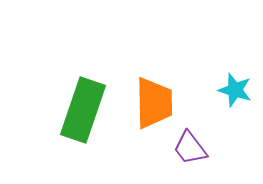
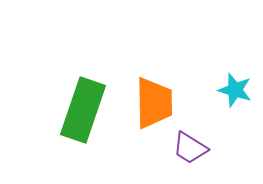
purple trapezoid: rotated 21 degrees counterclockwise
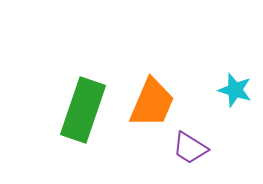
orange trapezoid: moved 2 px left; rotated 24 degrees clockwise
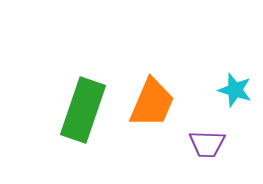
purple trapezoid: moved 17 px right, 4 px up; rotated 30 degrees counterclockwise
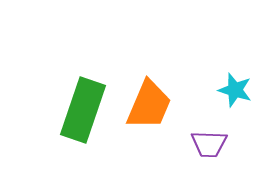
orange trapezoid: moved 3 px left, 2 px down
purple trapezoid: moved 2 px right
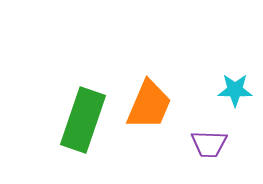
cyan star: rotated 16 degrees counterclockwise
green rectangle: moved 10 px down
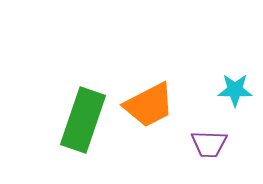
orange trapezoid: rotated 40 degrees clockwise
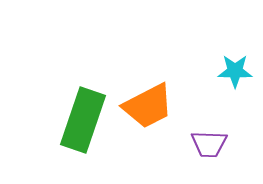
cyan star: moved 19 px up
orange trapezoid: moved 1 px left, 1 px down
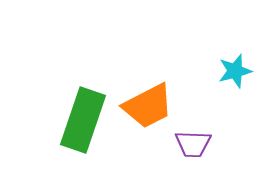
cyan star: rotated 16 degrees counterclockwise
purple trapezoid: moved 16 px left
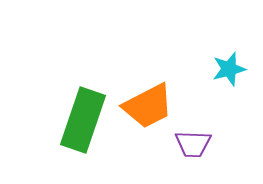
cyan star: moved 6 px left, 2 px up
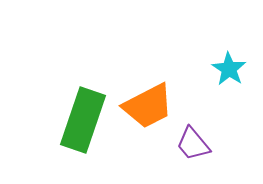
cyan star: rotated 24 degrees counterclockwise
purple trapezoid: rotated 48 degrees clockwise
